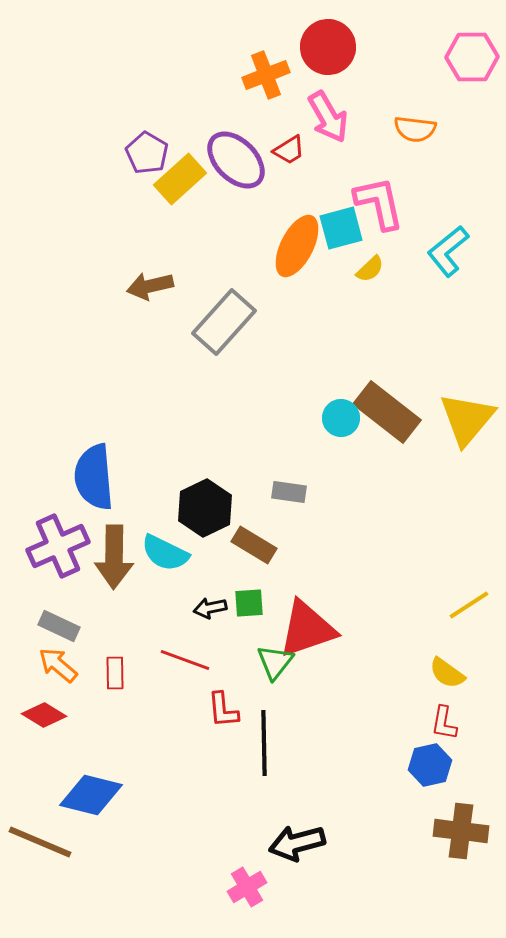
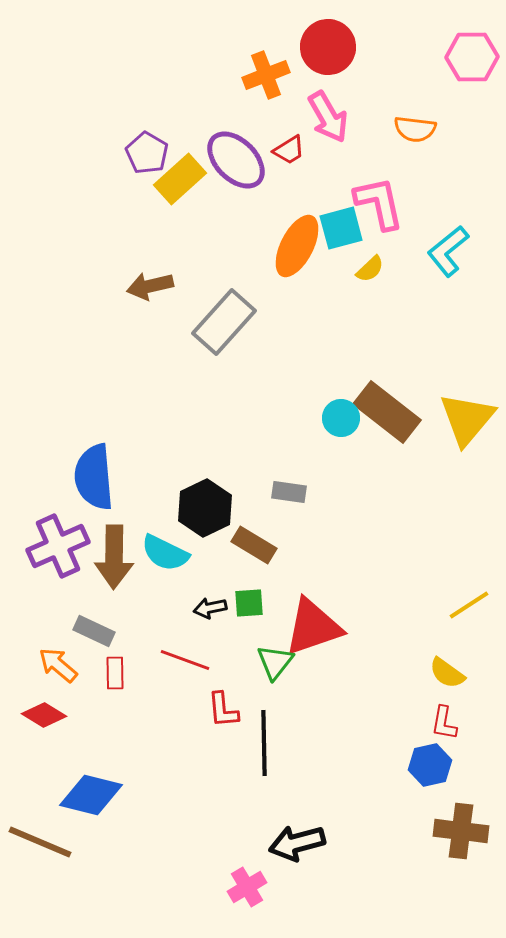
gray rectangle at (59, 626): moved 35 px right, 5 px down
red triangle at (307, 629): moved 6 px right, 2 px up
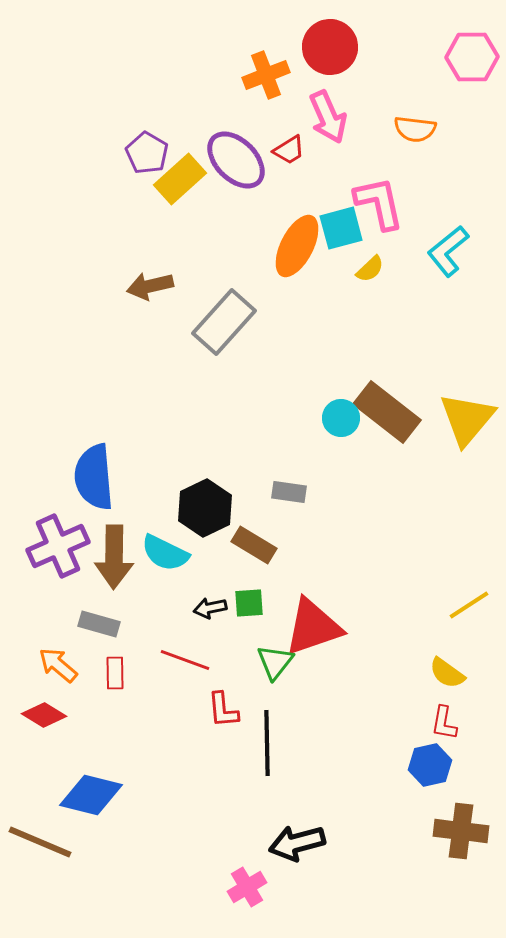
red circle at (328, 47): moved 2 px right
pink arrow at (328, 117): rotated 6 degrees clockwise
gray rectangle at (94, 631): moved 5 px right, 7 px up; rotated 9 degrees counterclockwise
black line at (264, 743): moved 3 px right
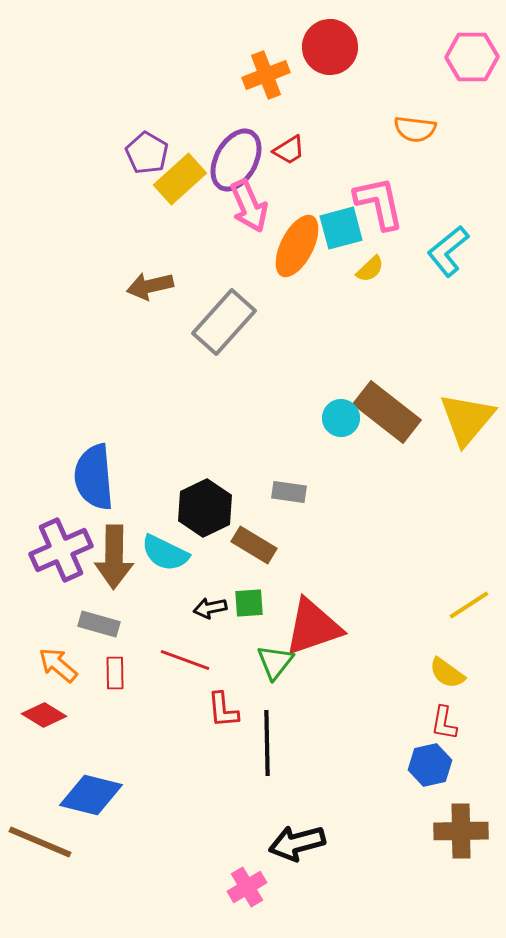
pink arrow at (328, 117): moved 79 px left, 89 px down
purple ellipse at (236, 160): rotated 74 degrees clockwise
purple cross at (58, 546): moved 3 px right, 4 px down
brown cross at (461, 831): rotated 8 degrees counterclockwise
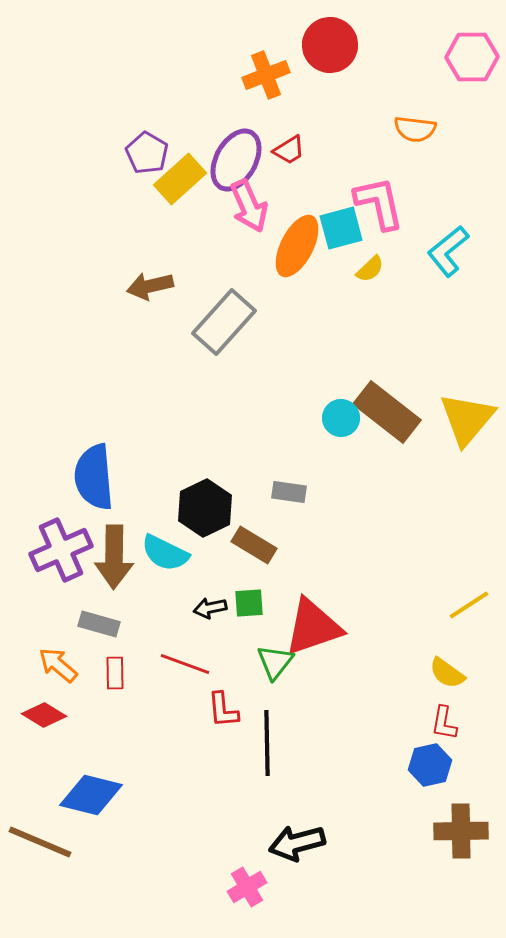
red circle at (330, 47): moved 2 px up
red line at (185, 660): moved 4 px down
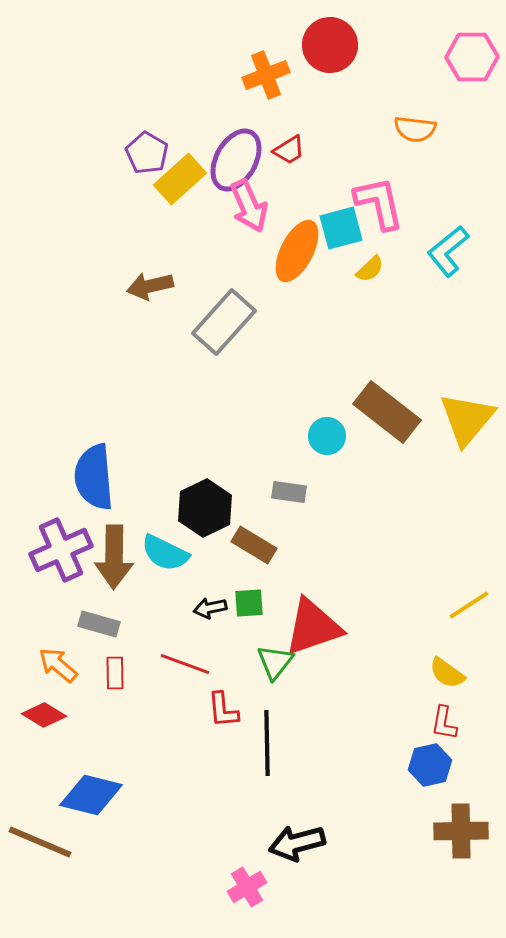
orange ellipse at (297, 246): moved 5 px down
cyan circle at (341, 418): moved 14 px left, 18 px down
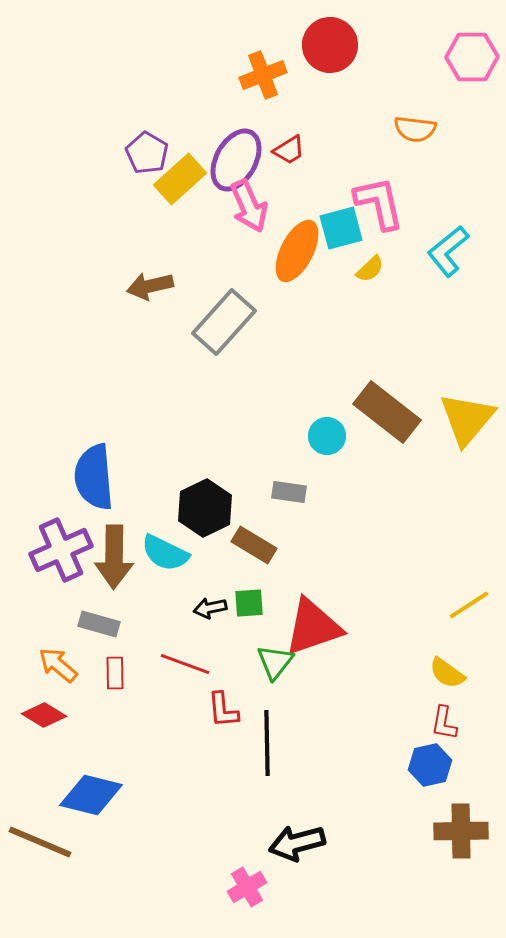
orange cross at (266, 75): moved 3 px left
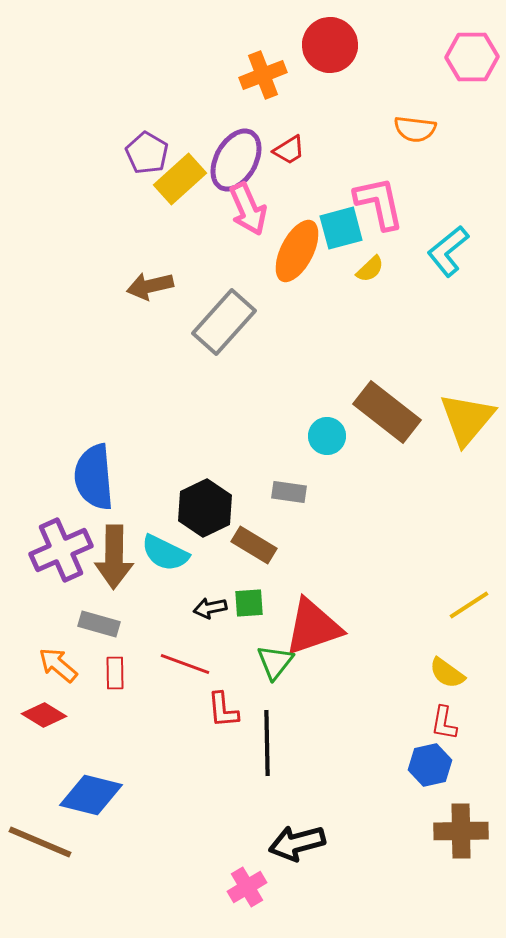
pink arrow at (249, 206): moved 1 px left, 3 px down
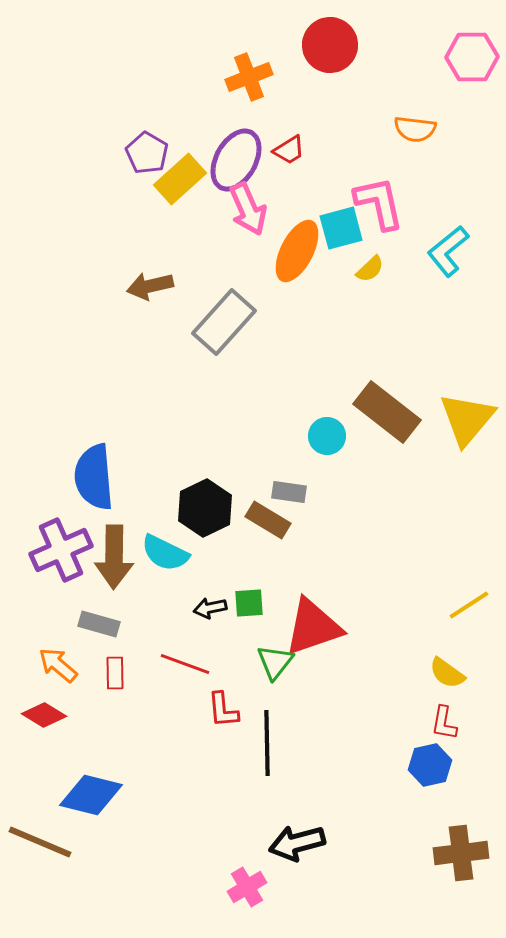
orange cross at (263, 75): moved 14 px left, 2 px down
brown rectangle at (254, 545): moved 14 px right, 25 px up
brown cross at (461, 831): moved 22 px down; rotated 6 degrees counterclockwise
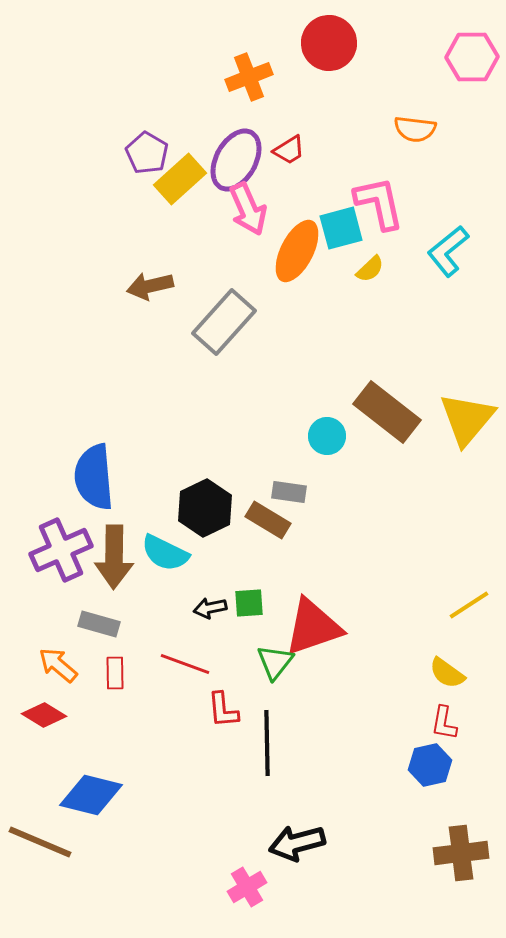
red circle at (330, 45): moved 1 px left, 2 px up
